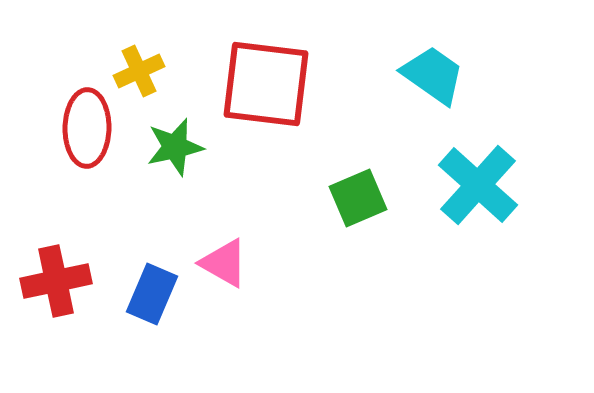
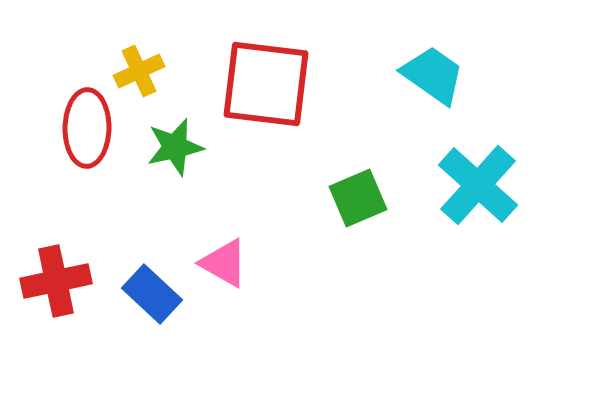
blue rectangle: rotated 70 degrees counterclockwise
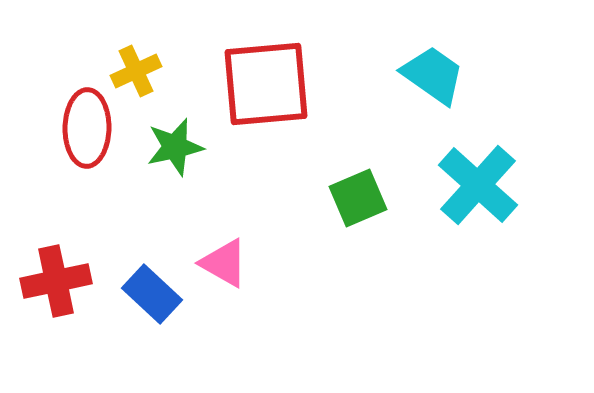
yellow cross: moved 3 px left
red square: rotated 12 degrees counterclockwise
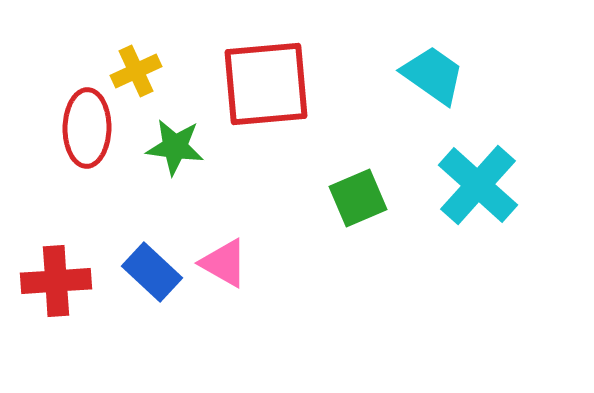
green star: rotated 20 degrees clockwise
red cross: rotated 8 degrees clockwise
blue rectangle: moved 22 px up
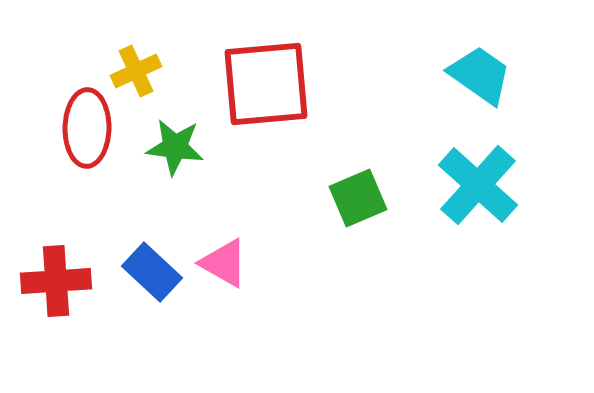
cyan trapezoid: moved 47 px right
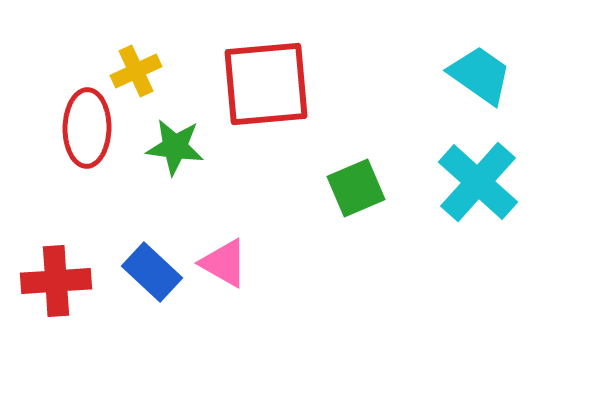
cyan cross: moved 3 px up
green square: moved 2 px left, 10 px up
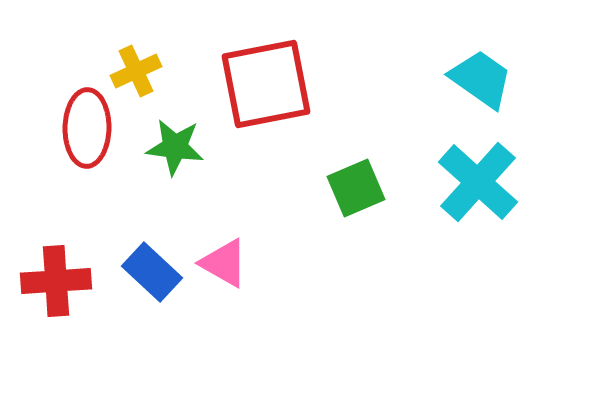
cyan trapezoid: moved 1 px right, 4 px down
red square: rotated 6 degrees counterclockwise
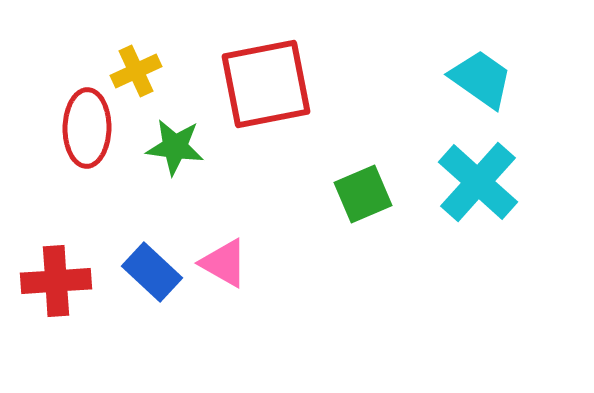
green square: moved 7 px right, 6 px down
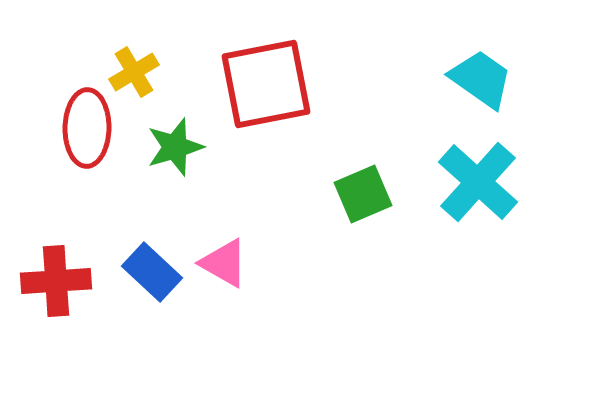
yellow cross: moved 2 px left, 1 px down; rotated 6 degrees counterclockwise
green star: rotated 24 degrees counterclockwise
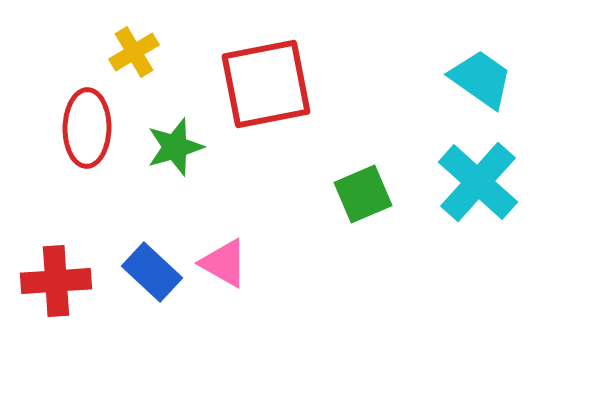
yellow cross: moved 20 px up
